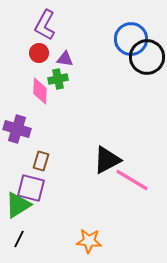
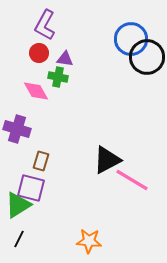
green cross: moved 2 px up; rotated 24 degrees clockwise
pink diamond: moved 4 px left; rotated 32 degrees counterclockwise
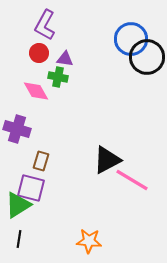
black line: rotated 18 degrees counterclockwise
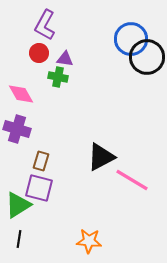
pink diamond: moved 15 px left, 3 px down
black triangle: moved 6 px left, 3 px up
purple square: moved 8 px right
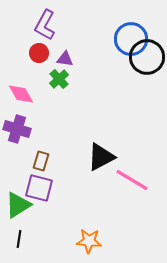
green cross: moved 1 px right, 2 px down; rotated 36 degrees clockwise
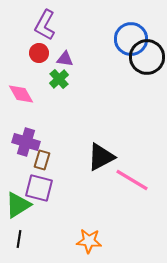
purple cross: moved 9 px right, 13 px down
brown rectangle: moved 1 px right, 1 px up
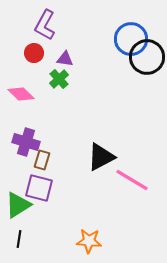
red circle: moved 5 px left
pink diamond: rotated 16 degrees counterclockwise
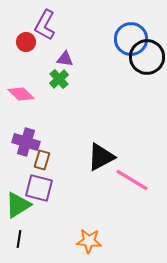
red circle: moved 8 px left, 11 px up
